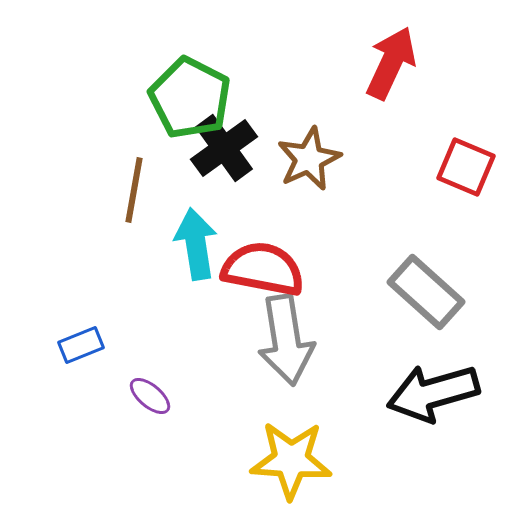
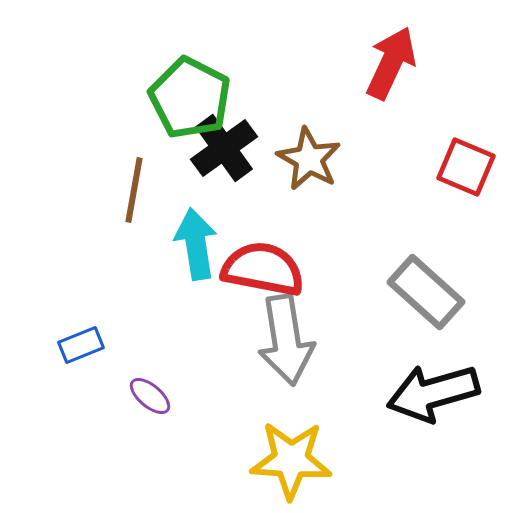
brown star: rotated 18 degrees counterclockwise
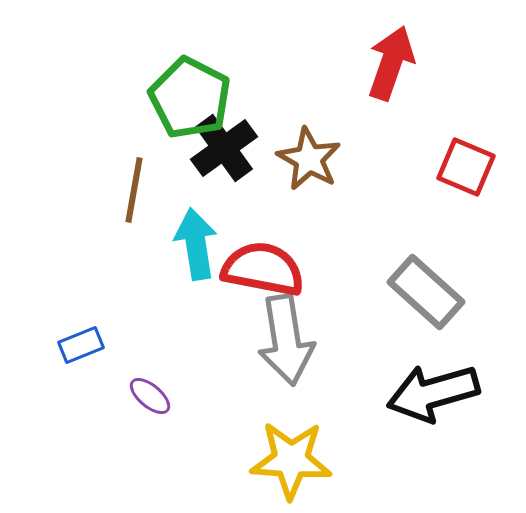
red arrow: rotated 6 degrees counterclockwise
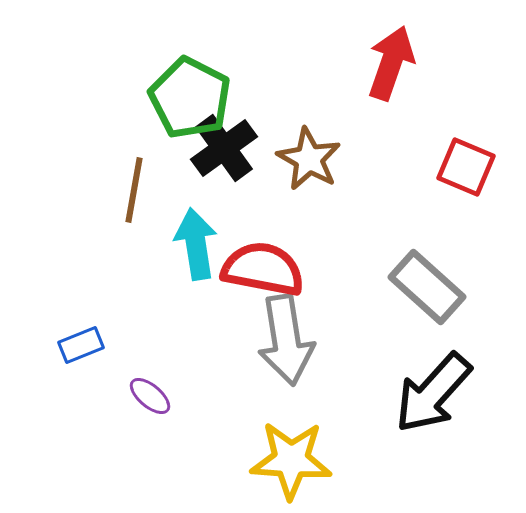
gray rectangle: moved 1 px right, 5 px up
black arrow: rotated 32 degrees counterclockwise
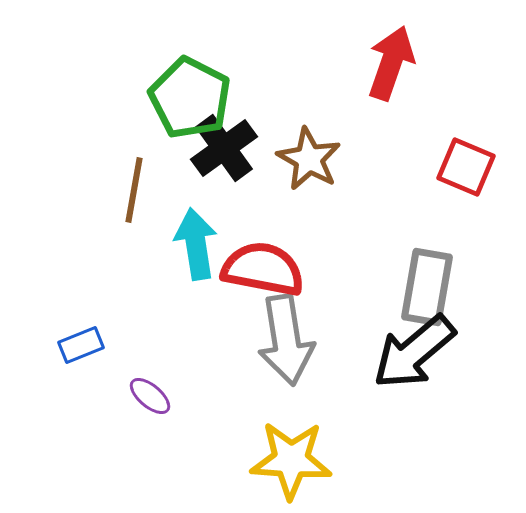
gray rectangle: rotated 58 degrees clockwise
black arrow: moved 19 px left, 41 px up; rotated 8 degrees clockwise
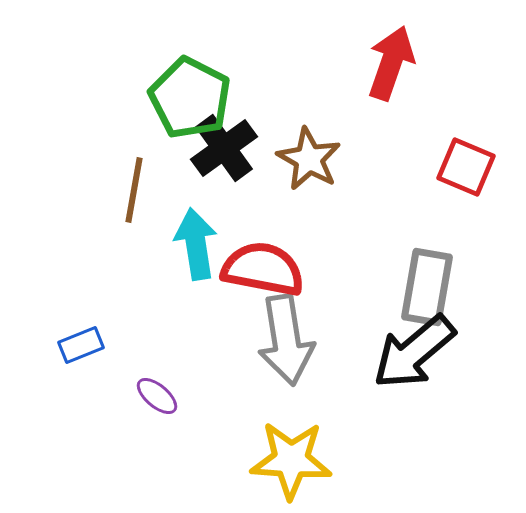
purple ellipse: moved 7 px right
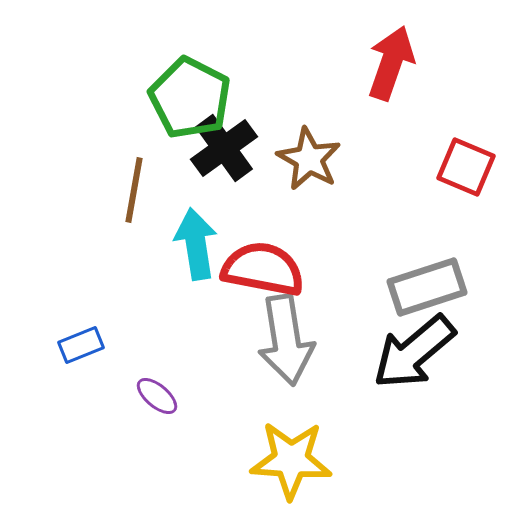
gray rectangle: rotated 62 degrees clockwise
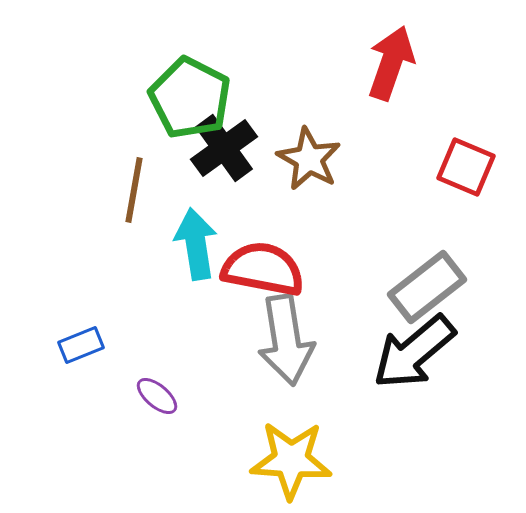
gray rectangle: rotated 20 degrees counterclockwise
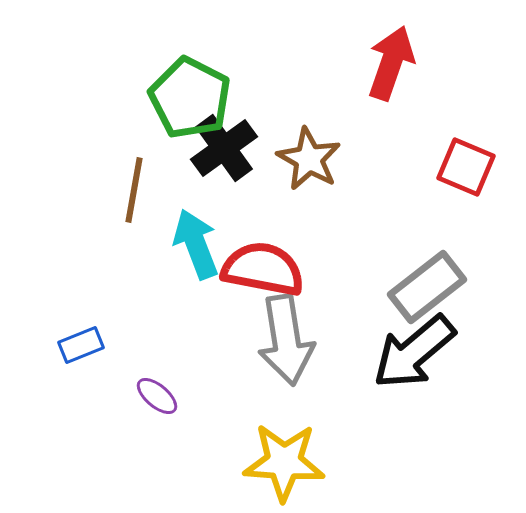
cyan arrow: rotated 12 degrees counterclockwise
yellow star: moved 7 px left, 2 px down
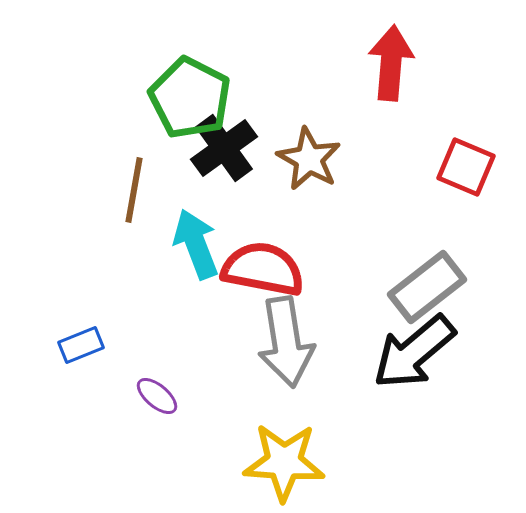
red arrow: rotated 14 degrees counterclockwise
gray arrow: moved 2 px down
